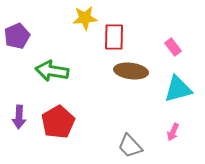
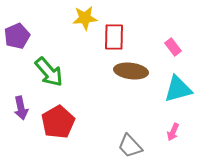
green arrow: moved 3 px left, 1 px down; rotated 140 degrees counterclockwise
purple arrow: moved 2 px right, 9 px up; rotated 15 degrees counterclockwise
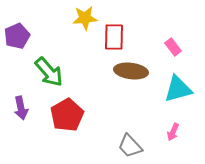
red pentagon: moved 9 px right, 7 px up
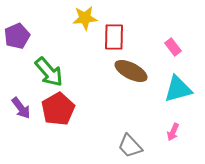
brown ellipse: rotated 20 degrees clockwise
purple arrow: rotated 25 degrees counterclockwise
red pentagon: moved 9 px left, 6 px up
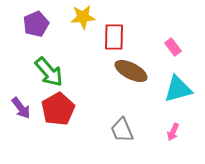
yellow star: moved 2 px left, 1 px up
purple pentagon: moved 19 px right, 12 px up
gray trapezoid: moved 8 px left, 16 px up; rotated 20 degrees clockwise
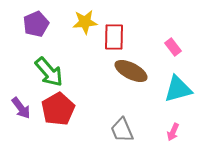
yellow star: moved 2 px right, 5 px down
